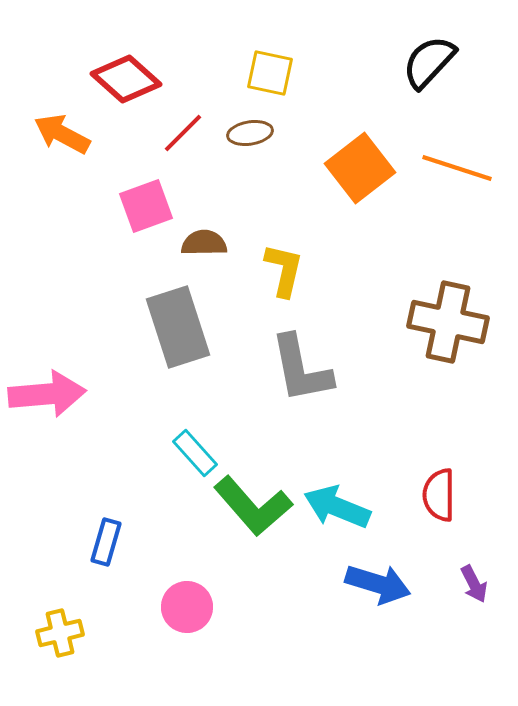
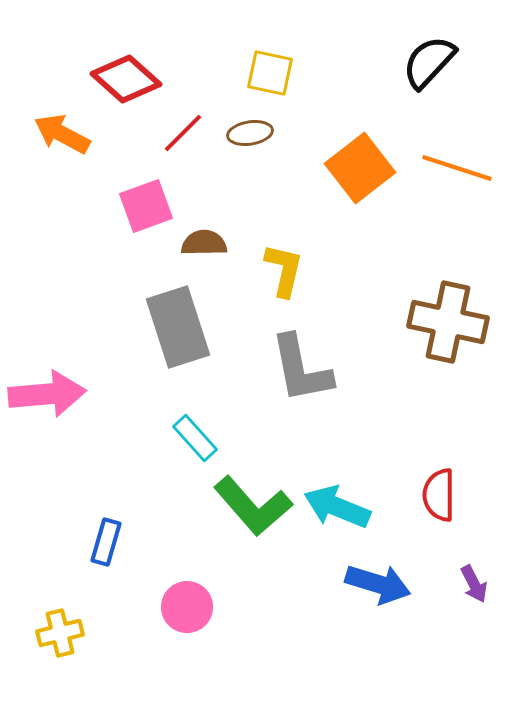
cyan rectangle: moved 15 px up
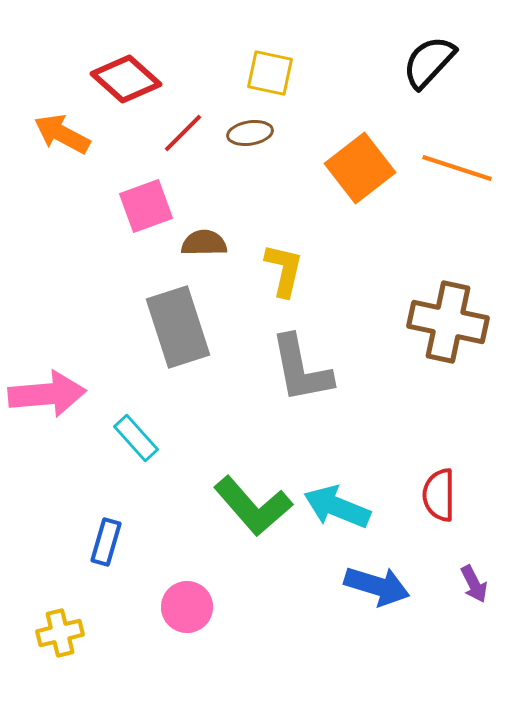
cyan rectangle: moved 59 px left
blue arrow: moved 1 px left, 2 px down
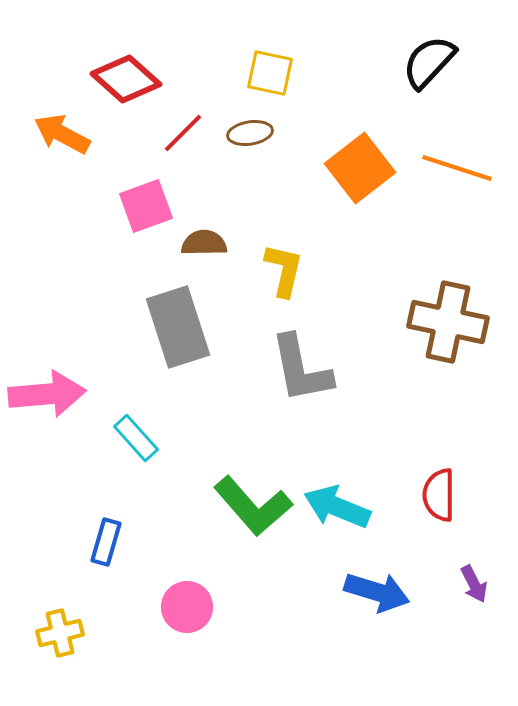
blue arrow: moved 6 px down
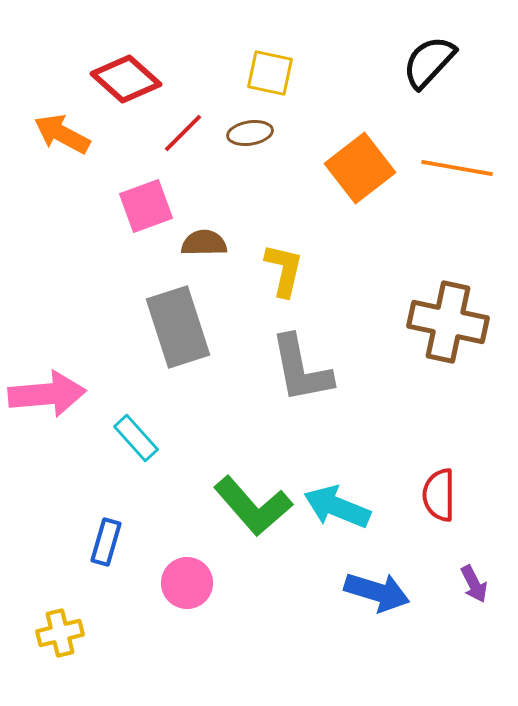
orange line: rotated 8 degrees counterclockwise
pink circle: moved 24 px up
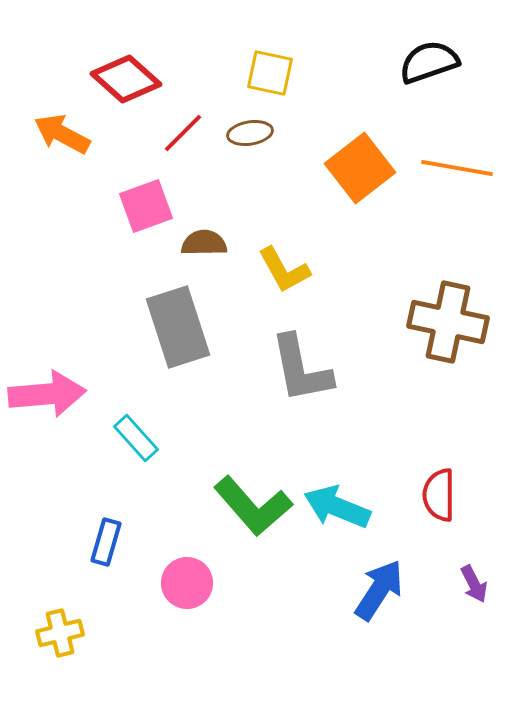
black semicircle: rotated 28 degrees clockwise
yellow L-shape: rotated 138 degrees clockwise
blue arrow: moved 2 px right, 2 px up; rotated 74 degrees counterclockwise
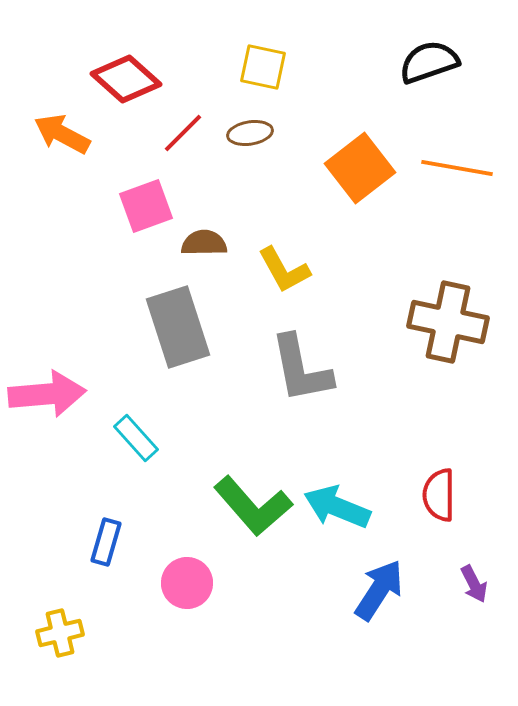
yellow square: moved 7 px left, 6 px up
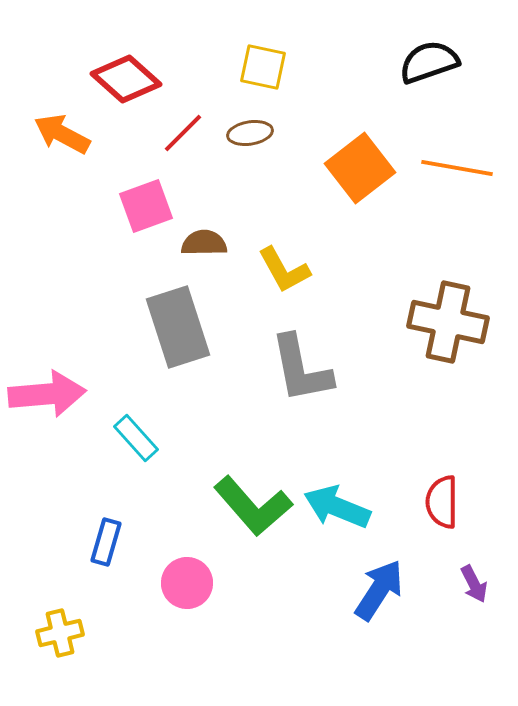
red semicircle: moved 3 px right, 7 px down
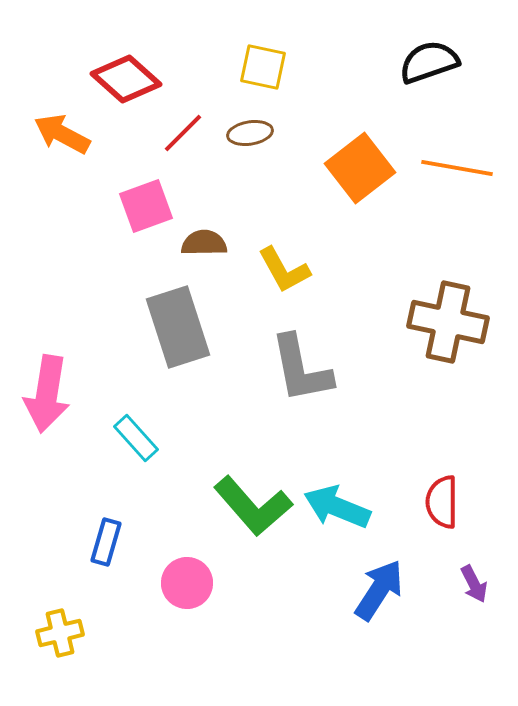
pink arrow: rotated 104 degrees clockwise
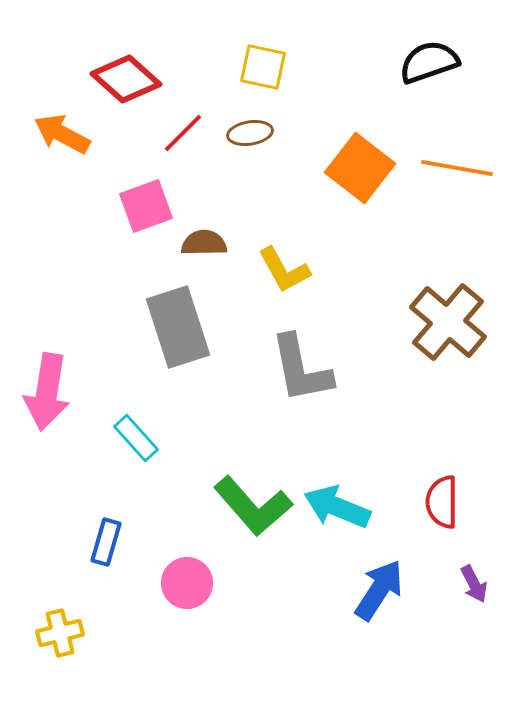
orange square: rotated 14 degrees counterclockwise
brown cross: rotated 28 degrees clockwise
pink arrow: moved 2 px up
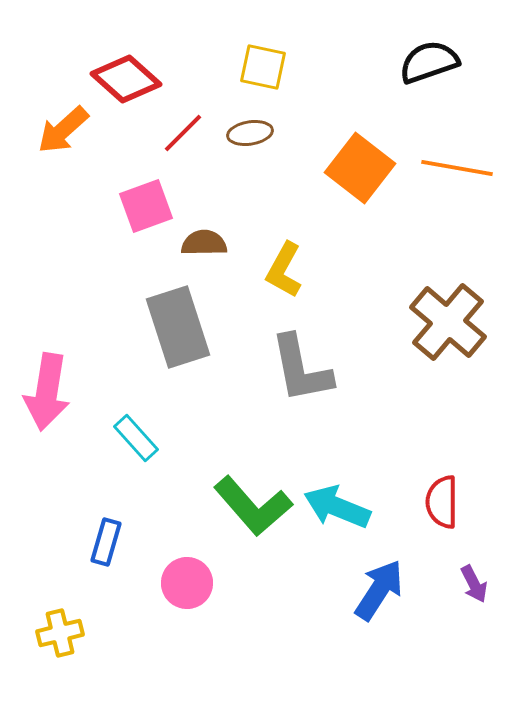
orange arrow: moved 1 px right, 4 px up; rotated 70 degrees counterclockwise
yellow L-shape: rotated 58 degrees clockwise
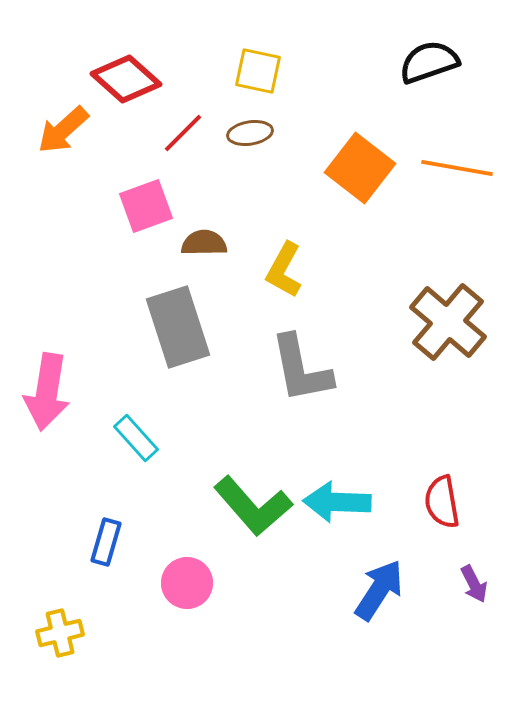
yellow square: moved 5 px left, 4 px down
red semicircle: rotated 10 degrees counterclockwise
cyan arrow: moved 5 px up; rotated 20 degrees counterclockwise
